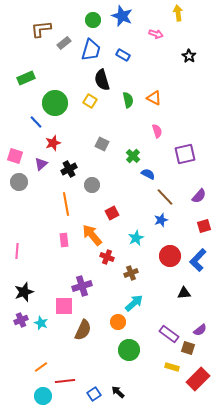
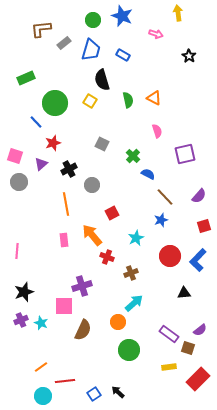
yellow rectangle at (172, 367): moved 3 px left; rotated 24 degrees counterclockwise
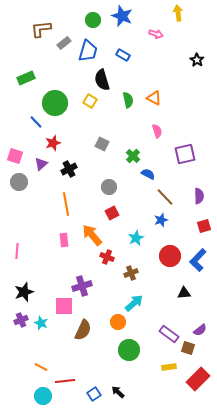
blue trapezoid at (91, 50): moved 3 px left, 1 px down
black star at (189, 56): moved 8 px right, 4 px down
gray circle at (92, 185): moved 17 px right, 2 px down
purple semicircle at (199, 196): rotated 42 degrees counterclockwise
orange line at (41, 367): rotated 64 degrees clockwise
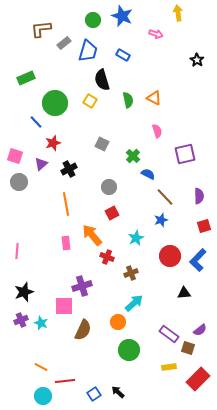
pink rectangle at (64, 240): moved 2 px right, 3 px down
